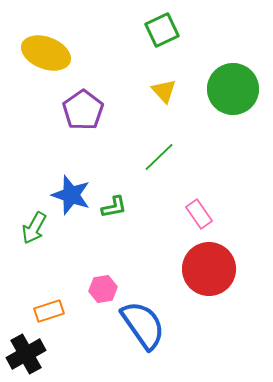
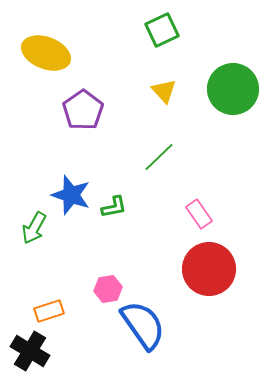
pink hexagon: moved 5 px right
black cross: moved 4 px right, 3 px up; rotated 30 degrees counterclockwise
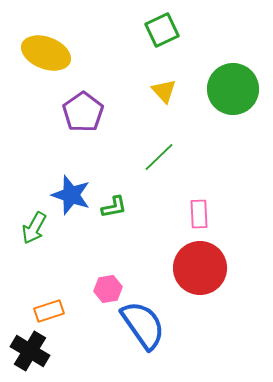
purple pentagon: moved 2 px down
pink rectangle: rotated 32 degrees clockwise
red circle: moved 9 px left, 1 px up
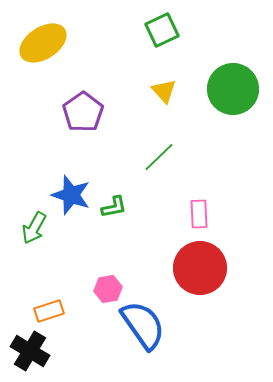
yellow ellipse: moved 3 px left, 10 px up; rotated 54 degrees counterclockwise
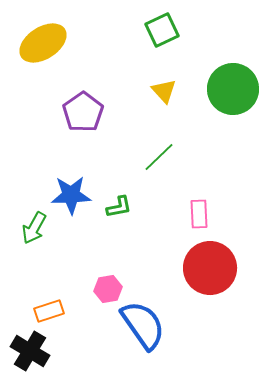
blue star: rotated 21 degrees counterclockwise
green L-shape: moved 5 px right
red circle: moved 10 px right
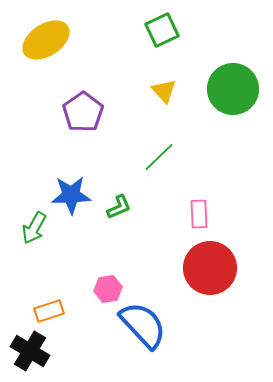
yellow ellipse: moved 3 px right, 3 px up
green L-shape: rotated 12 degrees counterclockwise
blue semicircle: rotated 8 degrees counterclockwise
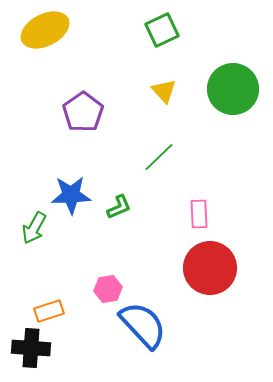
yellow ellipse: moved 1 px left, 10 px up; rotated 6 degrees clockwise
black cross: moved 1 px right, 3 px up; rotated 27 degrees counterclockwise
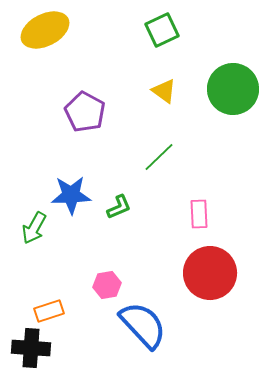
yellow triangle: rotated 12 degrees counterclockwise
purple pentagon: moved 2 px right; rotated 9 degrees counterclockwise
red circle: moved 5 px down
pink hexagon: moved 1 px left, 4 px up
